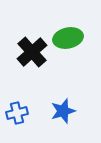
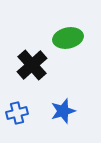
black cross: moved 13 px down
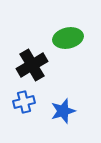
black cross: rotated 12 degrees clockwise
blue cross: moved 7 px right, 11 px up
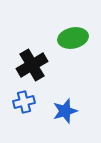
green ellipse: moved 5 px right
blue star: moved 2 px right
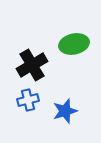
green ellipse: moved 1 px right, 6 px down
blue cross: moved 4 px right, 2 px up
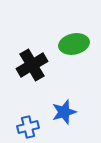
blue cross: moved 27 px down
blue star: moved 1 px left, 1 px down
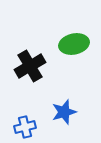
black cross: moved 2 px left, 1 px down
blue cross: moved 3 px left
